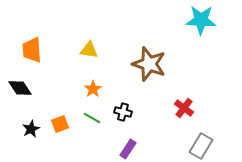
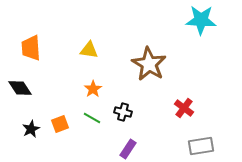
orange trapezoid: moved 1 px left, 2 px up
brown star: rotated 12 degrees clockwise
gray rectangle: rotated 50 degrees clockwise
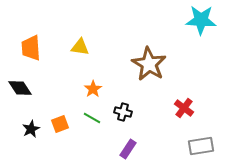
yellow triangle: moved 9 px left, 3 px up
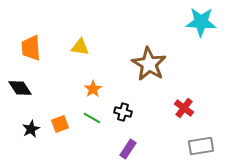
cyan star: moved 2 px down
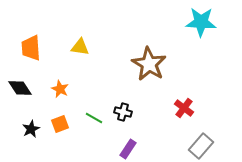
orange star: moved 33 px left; rotated 12 degrees counterclockwise
green line: moved 2 px right
gray rectangle: rotated 40 degrees counterclockwise
